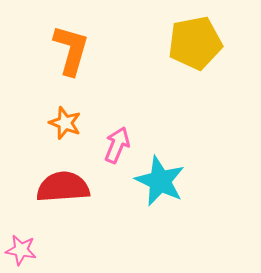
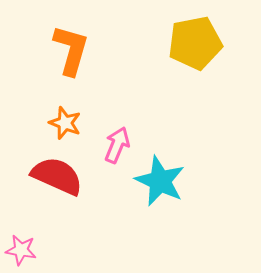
red semicircle: moved 6 px left, 11 px up; rotated 28 degrees clockwise
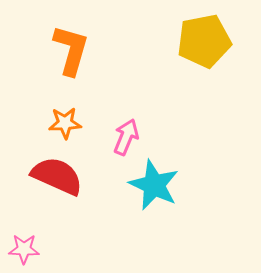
yellow pentagon: moved 9 px right, 2 px up
orange star: rotated 24 degrees counterclockwise
pink arrow: moved 9 px right, 8 px up
cyan star: moved 6 px left, 4 px down
pink star: moved 3 px right, 1 px up; rotated 8 degrees counterclockwise
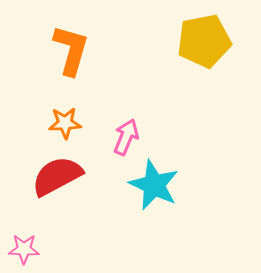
red semicircle: rotated 52 degrees counterclockwise
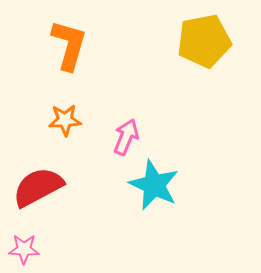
orange L-shape: moved 2 px left, 5 px up
orange star: moved 3 px up
red semicircle: moved 19 px left, 11 px down
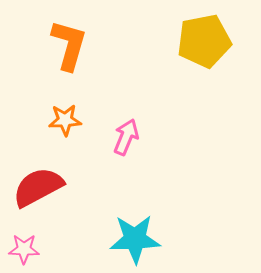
cyan star: moved 19 px left, 54 px down; rotated 27 degrees counterclockwise
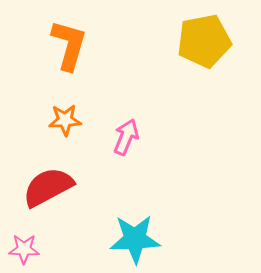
red semicircle: moved 10 px right
